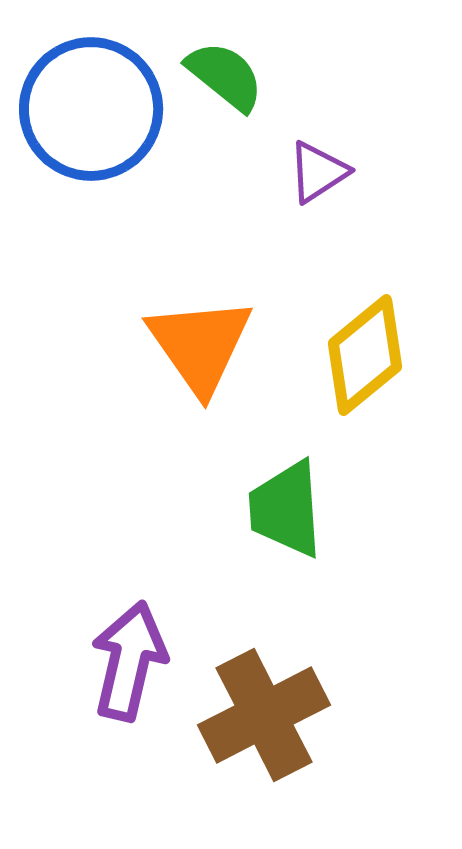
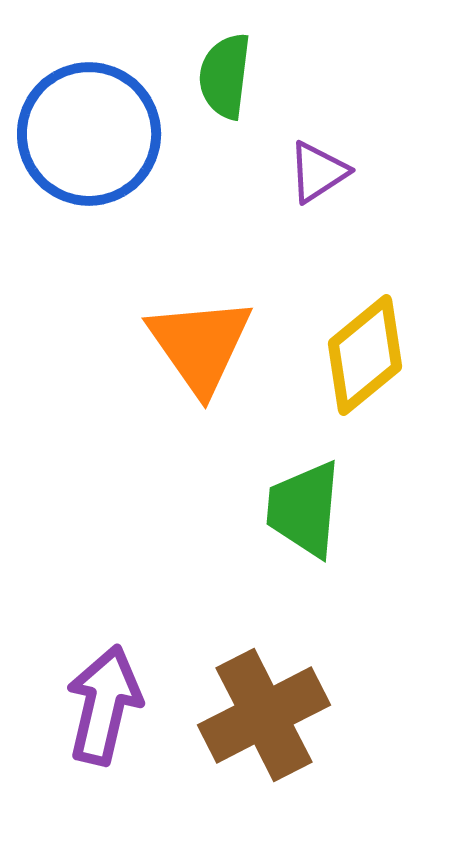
green semicircle: rotated 122 degrees counterclockwise
blue circle: moved 2 px left, 25 px down
green trapezoid: moved 18 px right; rotated 9 degrees clockwise
purple arrow: moved 25 px left, 44 px down
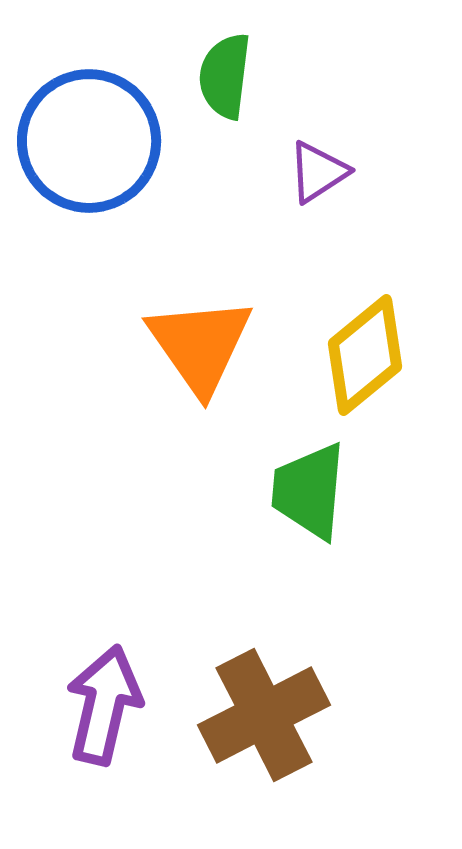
blue circle: moved 7 px down
green trapezoid: moved 5 px right, 18 px up
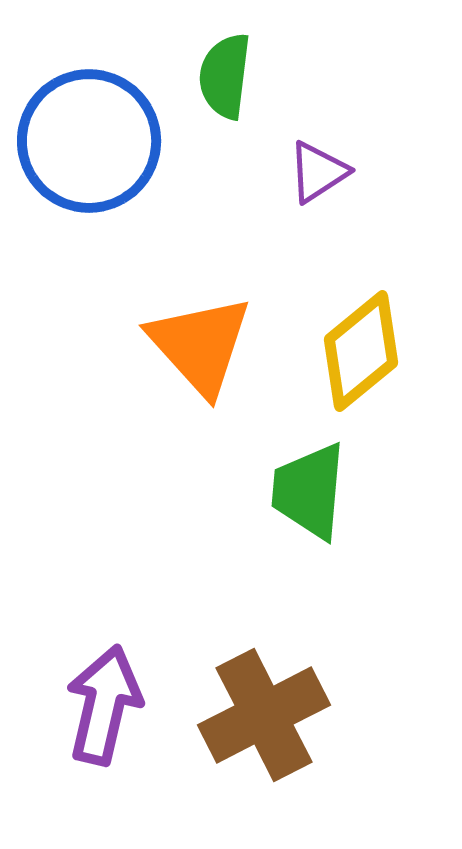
orange triangle: rotated 7 degrees counterclockwise
yellow diamond: moved 4 px left, 4 px up
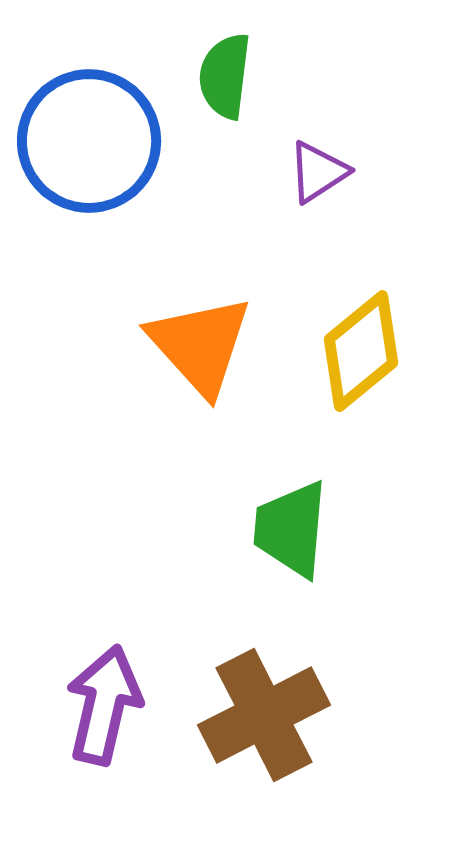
green trapezoid: moved 18 px left, 38 px down
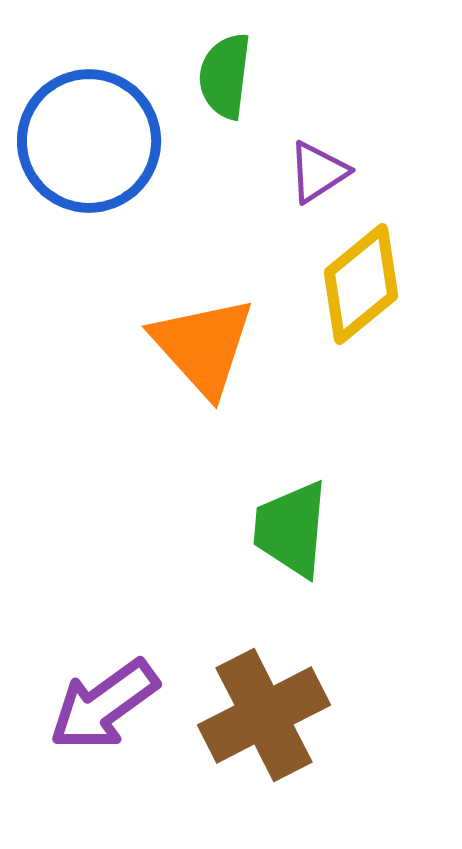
orange triangle: moved 3 px right, 1 px down
yellow diamond: moved 67 px up
purple arrow: rotated 139 degrees counterclockwise
